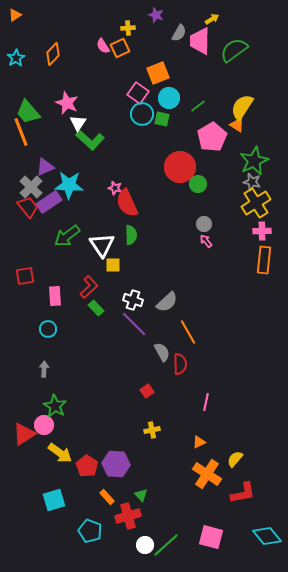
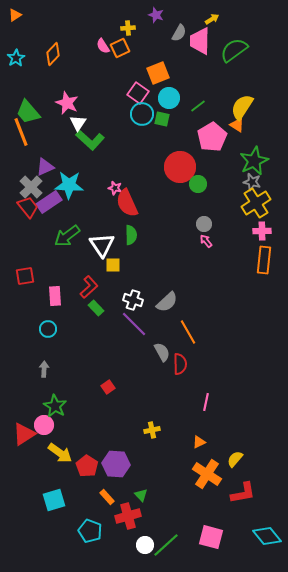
red square at (147, 391): moved 39 px left, 4 px up
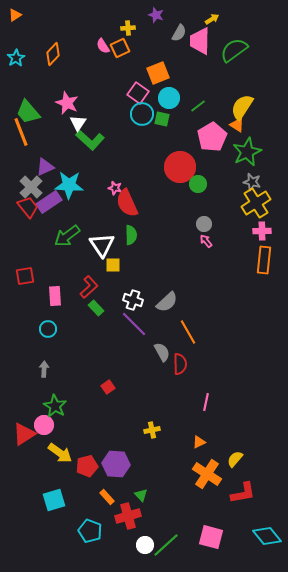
green star at (254, 161): moved 7 px left, 9 px up
red pentagon at (87, 466): rotated 25 degrees clockwise
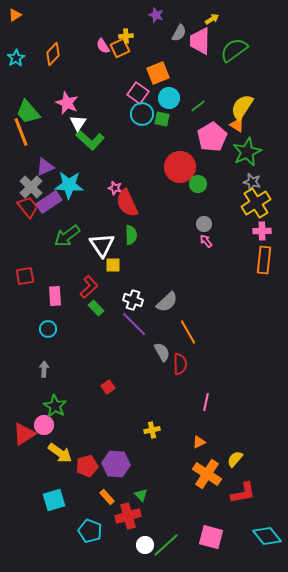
yellow cross at (128, 28): moved 2 px left, 8 px down
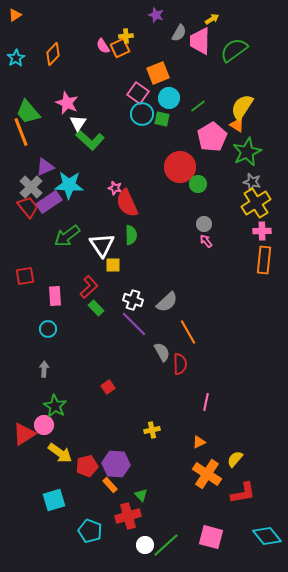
orange rectangle at (107, 497): moved 3 px right, 12 px up
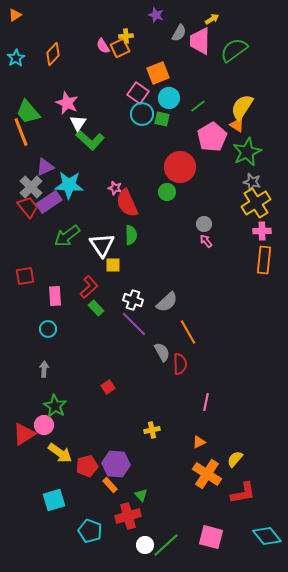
green circle at (198, 184): moved 31 px left, 8 px down
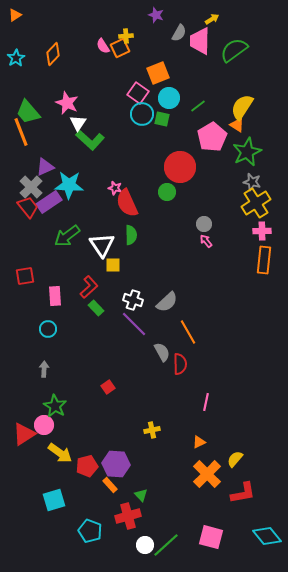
orange cross at (207, 474): rotated 12 degrees clockwise
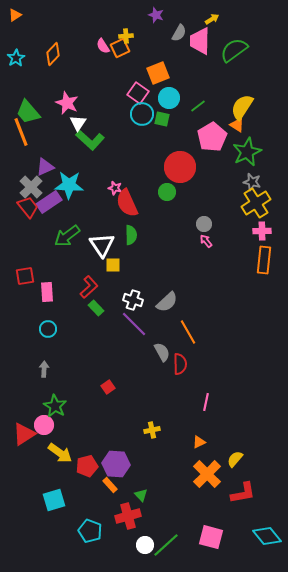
pink rectangle at (55, 296): moved 8 px left, 4 px up
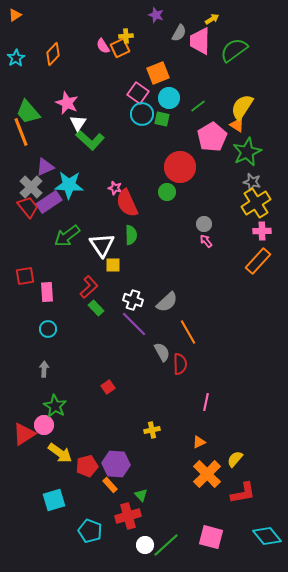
orange rectangle at (264, 260): moved 6 px left, 1 px down; rotated 36 degrees clockwise
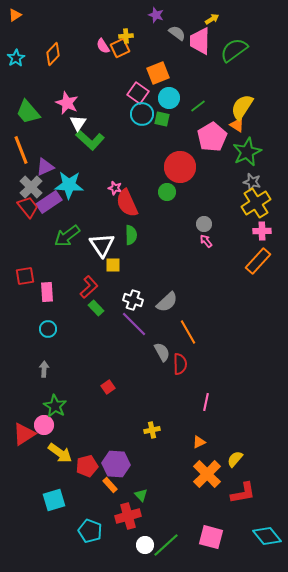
gray semicircle at (179, 33): moved 2 px left; rotated 84 degrees counterclockwise
orange line at (21, 132): moved 18 px down
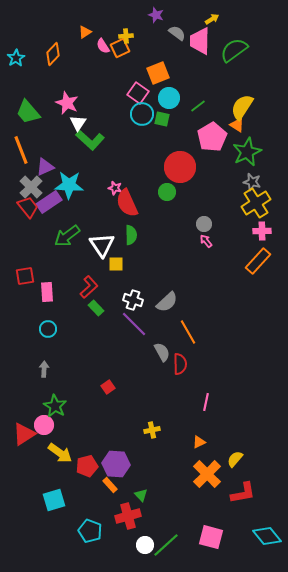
orange triangle at (15, 15): moved 70 px right, 17 px down
yellow square at (113, 265): moved 3 px right, 1 px up
